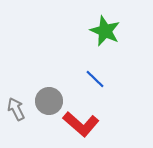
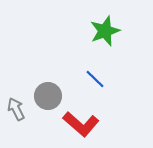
green star: rotated 28 degrees clockwise
gray circle: moved 1 px left, 5 px up
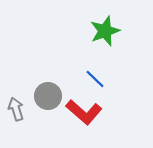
gray arrow: rotated 10 degrees clockwise
red L-shape: moved 3 px right, 12 px up
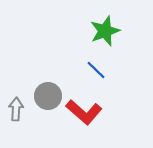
blue line: moved 1 px right, 9 px up
gray arrow: rotated 20 degrees clockwise
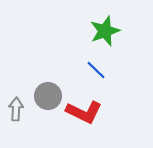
red L-shape: rotated 15 degrees counterclockwise
